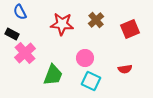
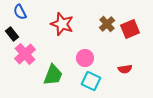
brown cross: moved 11 px right, 4 px down
red star: rotated 15 degrees clockwise
black rectangle: rotated 24 degrees clockwise
pink cross: moved 1 px down
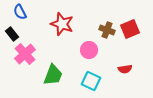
brown cross: moved 6 px down; rotated 28 degrees counterclockwise
pink circle: moved 4 px right, 8 px up
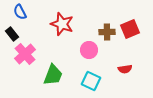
brown cross: moved 2 px down; rotated 21 degrees counterclockwise
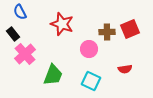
black rectangle: moved 1 px right
pink circle: moved 1 px up
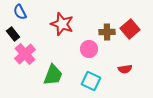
red square: rotated 18 degrees counterclockwise
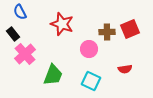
red square: rotated 18 degrees clockwise
